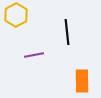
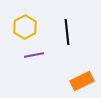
yellow hexagon: moved 9 px right, 12 px down
orange rectangle: rotated 65 degrees clockwise
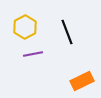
black line: rotated 15 degrees counterclockwise
purple line: moved 1 px left, 1 px up
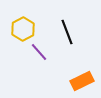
yellow hexagon: moved 2 px left, 2 px down
purple line: moved 6 px right, 2 px up; rotated 60 degrees clockwise
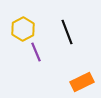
purple line: moved 3 px left; rotated 18 degrees clockwise
orange rectangle: moved 1 px down
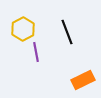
purple line: rotated 12 degrees clockwise
orange rectangle: moved 1 px right, 2 px up
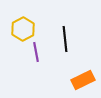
black line: moved 2 px left, 7 px down; rotated 15 degrees clockwise
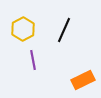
black line: moved 1 px left, 9 px up; rotated 30 degrees clockwise
purple line: moved 3 px left, 8 px down
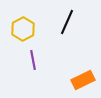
black line: moved 3 px right, 8 px up
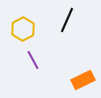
black line: moved 2 px up
purple line: rotated 18 degrees counterclockwise
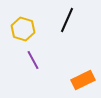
yellow hexagon: rotated 15 degrees counterclockwise
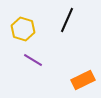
purple line: rotated 30 degrees counterclockwise
